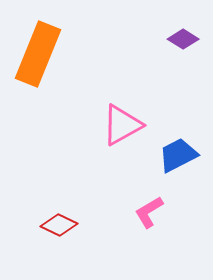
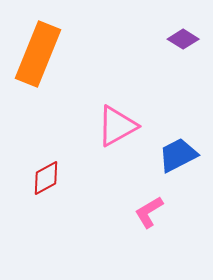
pink triangle: moved 5 px left, 1 px down
red diamond: moved 13 px left, 47 px up; rotated 54 degrees counterclockwise
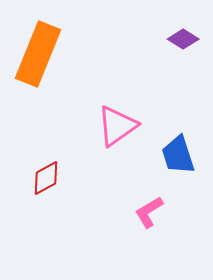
pink triangle: rotated 6 degrees counterclockwise
blue trapezoid: rotated 81 degrees counterclockwise
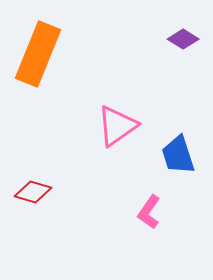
red diamond: moved 13 px left, 14 px down; rotated 45 degrees clockwise
pink L-shape: rotated 24 degrees counterclockwise
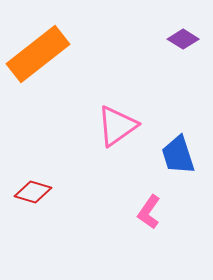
orange rectangle: rotated 30 degrees clockwise
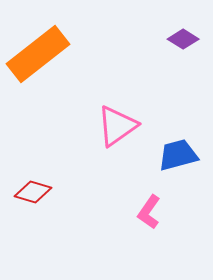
blue trapezoid: rotated 93 degrees clockwise
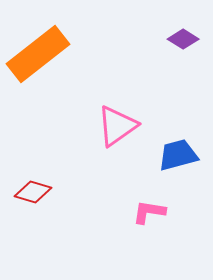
pink L-shape: rotated 64 degrees clockwise
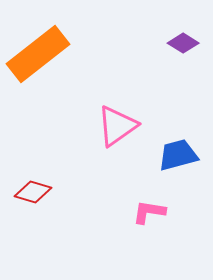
purple diamond: moved 4 px down
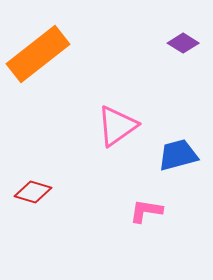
pink L-shape: moved 3 px left, 1 px up
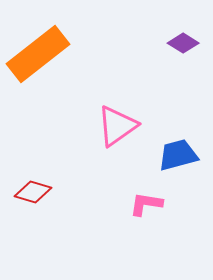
pink L-shape: moved 7 px up
